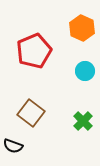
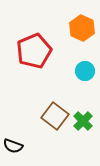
brown square: moved 24 px right, 3 px down
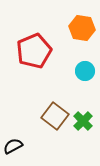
orange hexagon: rotated 15 degrees counterclockwise
black semicircle: rotated 132 degrees clockwise
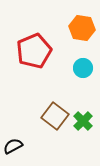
cyan circle: moved 2 px left, 3 px up
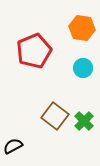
green cross: moved 1 px right
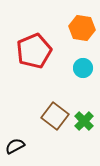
black semicircle: moved 2 px right
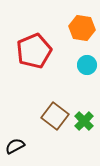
cyan circle: moved 4 px right, 3 px up
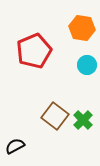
green cross: moved 1 px left, 1 px up
